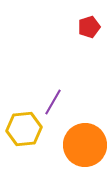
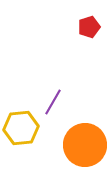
yellow hexagon: moved 3 px left, 1 px up
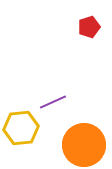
purple line: rotated 36 degrees clockwise
orange circle: moved 1 px left
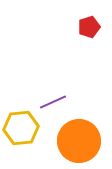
orange circle: moved 5 px left, 4 px up
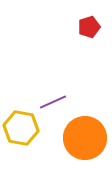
yellow hexagon: rotated 16 degrees clockwise
orange circle: moved 6 px right, 3 px up
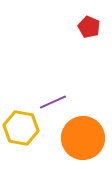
red pentagon: rotated 30 degrees counterclockwise
orange circle: moved 2 px left
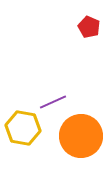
yellow hexagon: moved 2 px right
orange circle: moved 2 px left, 2 px up
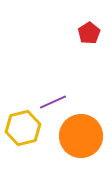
red pentagon: moved 6 px down; rotated 15 degrees clockwise
yellow hexagon: rotated 24 degrees counterclockwise
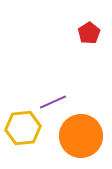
yellow hexagon: rotated 8 degrees clockwise
